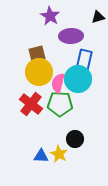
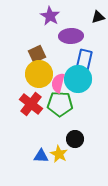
brown square: rotated 12 degrees counterclockwise
yellow circle: moved 2 px down
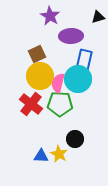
yellow circle: moved 1 px right, 2 px down
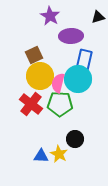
brown square: moved 3 px left, 1 px down
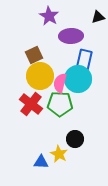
purple star: moved 1 px left
pink semicircle: moved 2 px right
blue triangle: moved 6 px down
